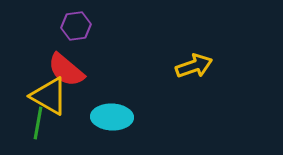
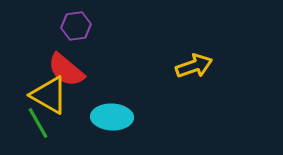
yellow triangle: moved 1 px up
green line: rotated 40 degrees counterclockwise
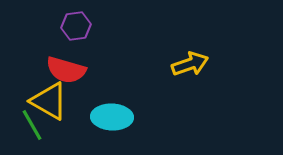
yellow arrow: moved 4 px left, 2 px up
red semicircle: rotated 24 degrees counterclockwise
yellow triangle: moved 6 px down
green line: moved 6 px left, 2 px down
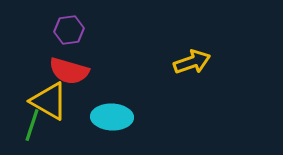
purple hexagon: moved 7 px left, 4 px down
yellow arrow: moved 2 px right, 2 px up
red semicircle: moved 3 px right, 1 px down
green line: rotated 48 degrees clockwise
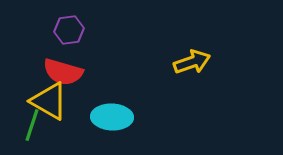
red semicircle: moved 6 px left, 1 px down
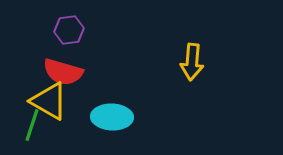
yellow arrow: rotated 114 degrees clockwise
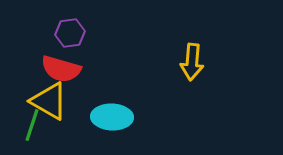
purple hexagon: moved 1 px right, 3 px down
red semicircle: moved 2 px left, 3 px up
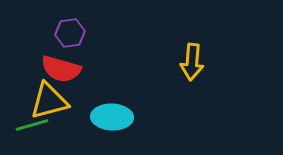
yellow triangle: rotated 45 degrees counterclockwise
green line: rotated 56 degrees clockwise
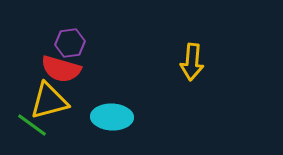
purple hexagon: moved 10 px down
green line: rotated 52 degrees clockwise
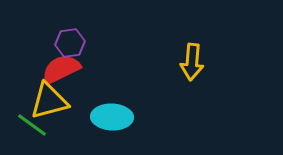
red semicircle: rotated 138 degrees clockwise
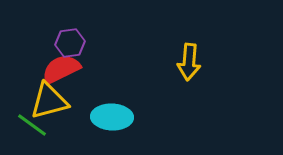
yellow arrow: moved 3 px left
